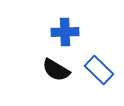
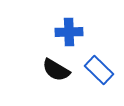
blue cross: moved 4 px right
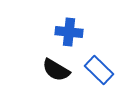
blue cross: rotated 8 degrees clockwise
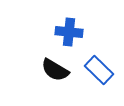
black semicircle: moved 1 px left
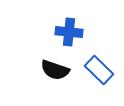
black semicircle: rotated 12 degrees counterclockwise
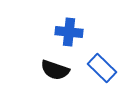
blue rectangle: moved 3 px right, 2 px up
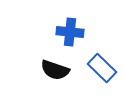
blue cross: moved 1 px right
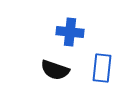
blue rectangle: rotated 52 degrees clockwise
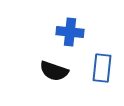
black semicircle: moved 1 px left, 1 px down
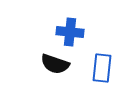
black semicircle: moved 1 px right, 7 px up
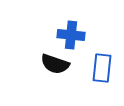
blue cross: moved 1 px right, 3 px down
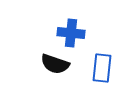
blue cross: moved 2 px up
